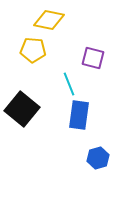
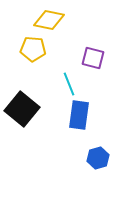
yellow pentagon: moved 1 px up
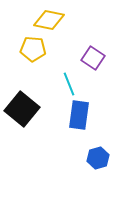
purple square: rotated 20 degrees clockwise
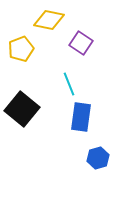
yellow pentagon: moved 12 px left; rotated 25 degrees counterclockwise
purple square: moved 12 px left, 15 px up
blue rectangle: moved 2 px right, 2 px down
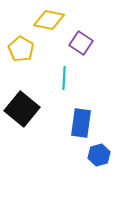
yellow pentagon: rotated 20 degrees counterclockwise
cyan line: moved 5 px left, 6 px up; rotated 25 degrees clockwise
blue rectangle: moved 6 px down
blue hexagon: moved 1 px right, 3 px up
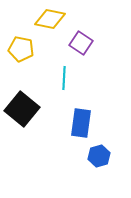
yellow diamond: moved 1 px right, 1 px up
yellow pentagon: rotated 20 degrees counterclockwise
blue hexagon: moved 1 px down
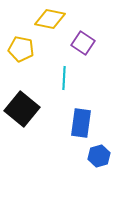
purple square: moved 2 px right
